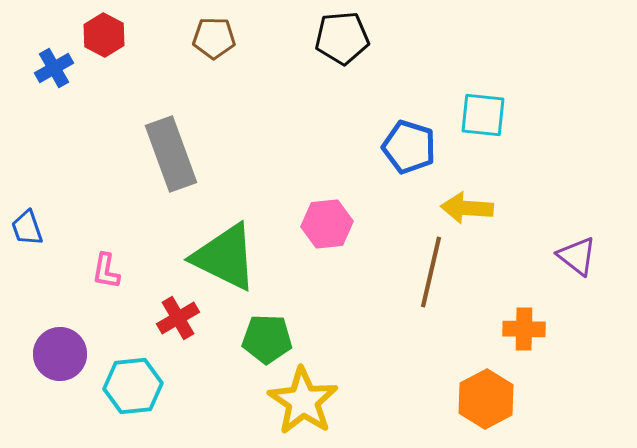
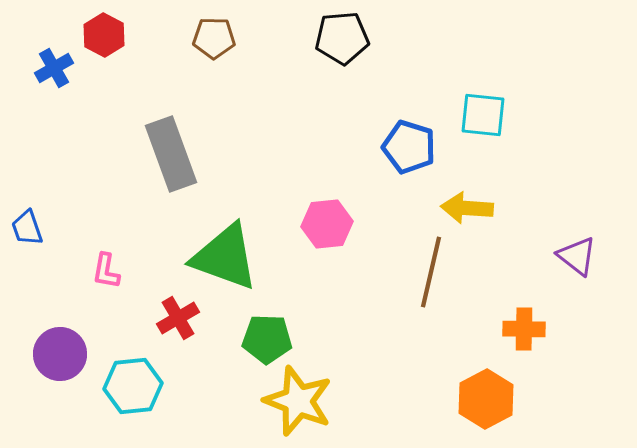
green triangle: rotated 6 degrees counterclockwise
yellow star: moved 5 px left; rotated 12 degrees counterclockwise
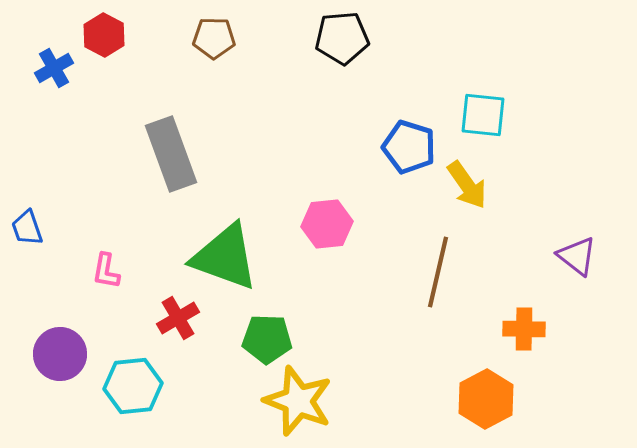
yellow arrow: moved 23 px up; rotated 129 degrees counterclockwise
brown line: moved 7 px right
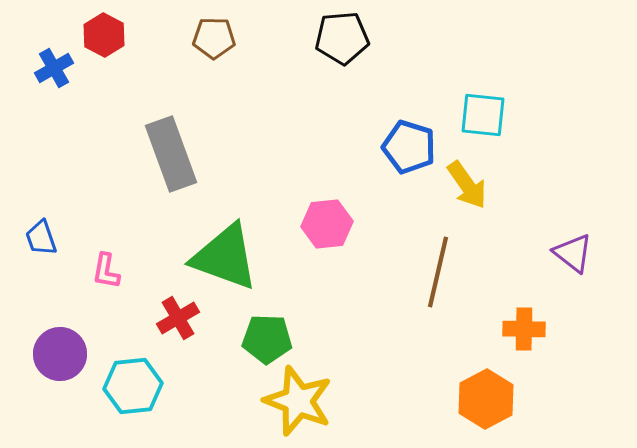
blue trapezoid: moved 14 px right, 10 px down
purple triangle: moved 4 px left, 3 px up
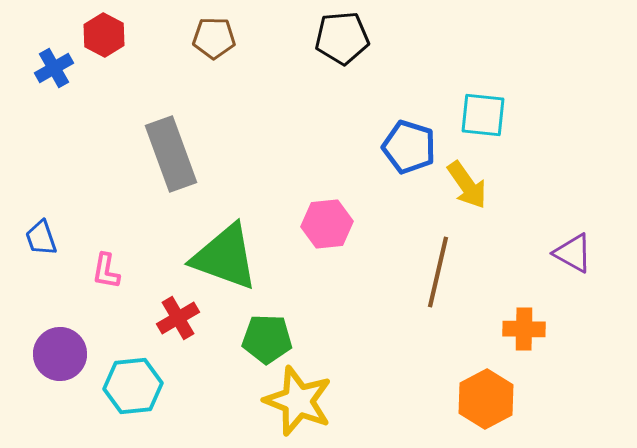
purple triangle: rotated 9 degrees counterclockwise
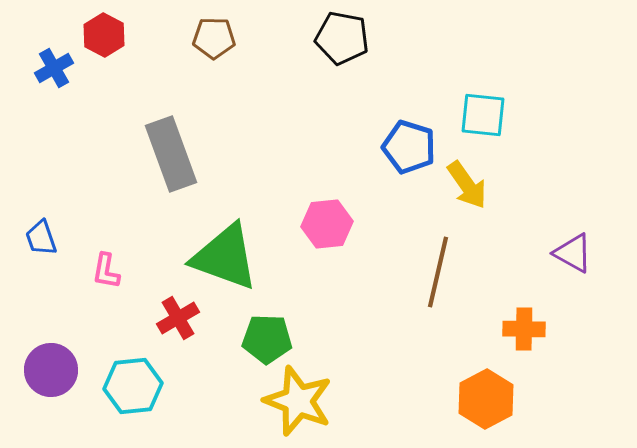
black pentagon: rotated 16 degrees clockwise
purple circle: moved 9 px left, 16 px down
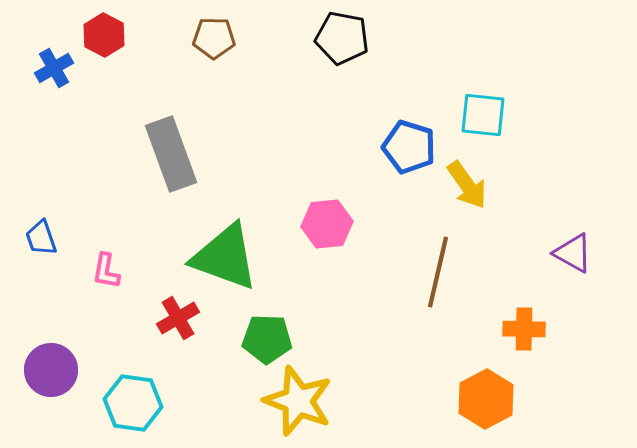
cyan hexagon: moved 17 px down; rotated 14 degrees clockwise
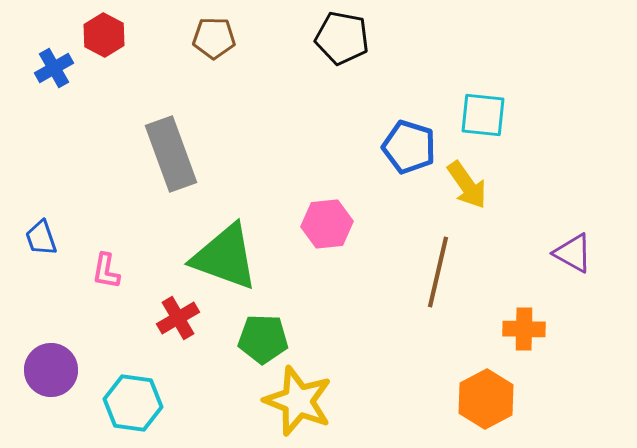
green pentagon: moved 4 px left
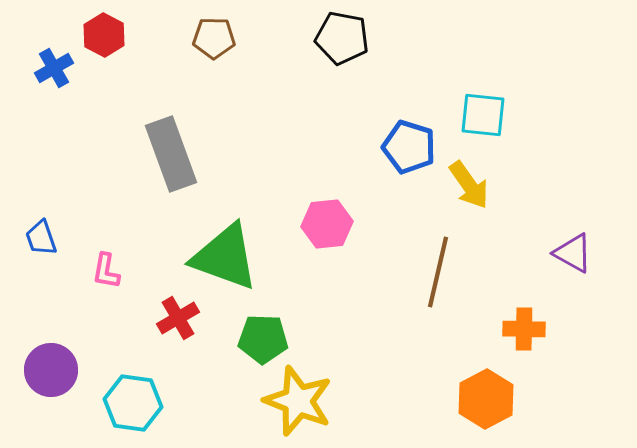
yellow arrow: moved 2 px right
